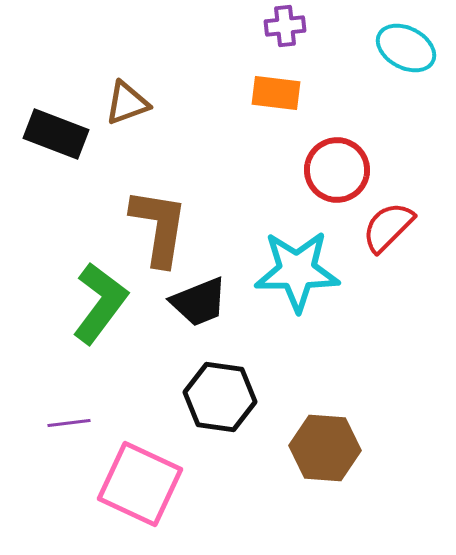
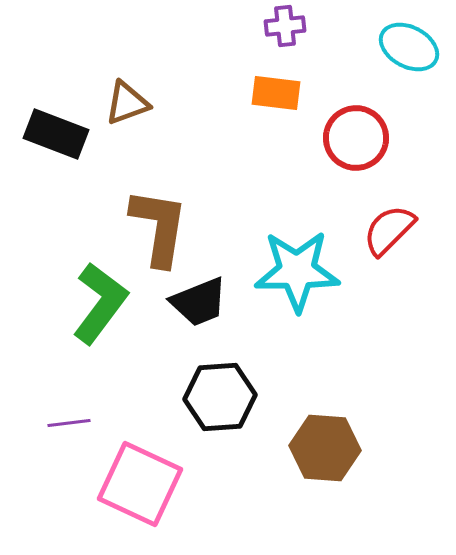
cyan ellipse: moved 3 px right, 1 px up
red circle: moved 19 px right, 32 px up
red semicircle: moved 1 px right, 3 px down
black hexagon: rotated 12 degrees counterclockwise
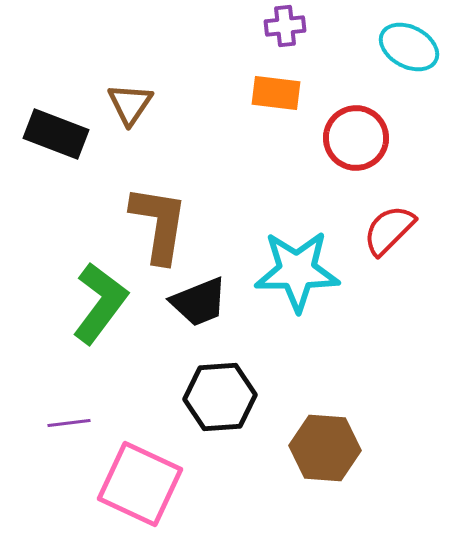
brown triangle: moved 3 px right, 1 px down; rotated 36 degrees counterclockwise
brown L-shape: moved 3 px up
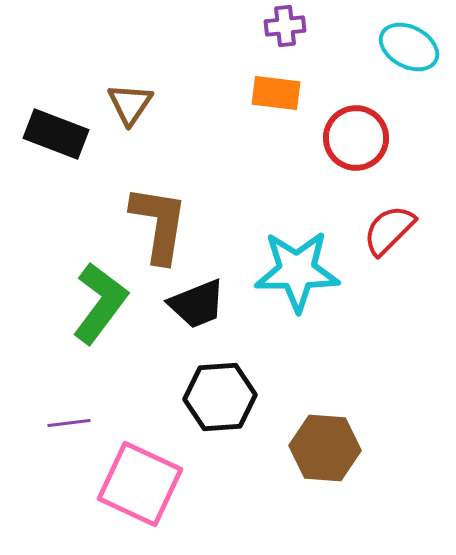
black trapezoid: moved 2 px left, 2 px down
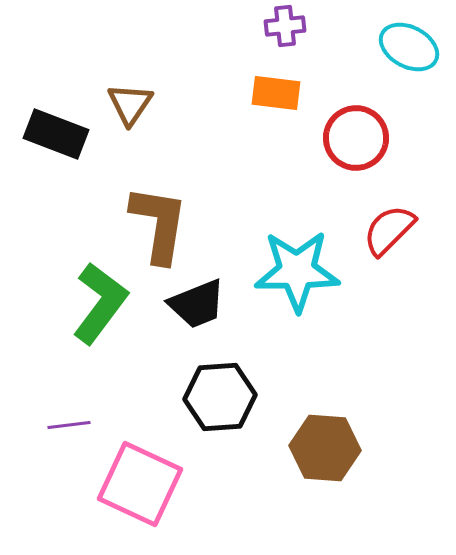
purple line: moved 2 px down
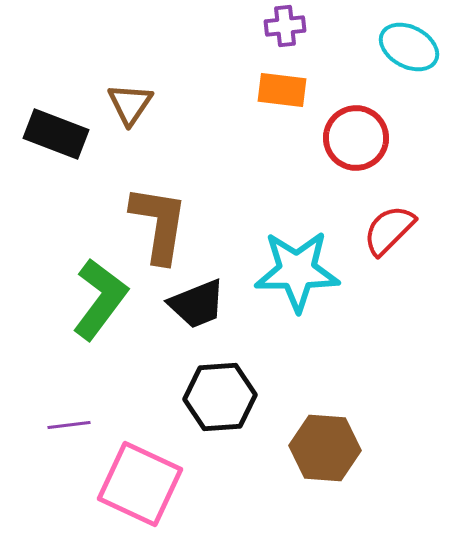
orange rectangle: moved 6 px right, 3 px up
green L-shape: moved 4 px up
